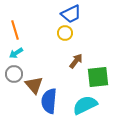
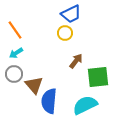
orange line: rotated 18 degrees counterclockwise
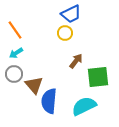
cyan semicircle: moved 1 px left, 1 px down
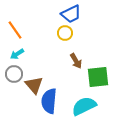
cyan arrow: moved 1 px right, 1 px down
brown arrow: rotated 112 degrees clockwise
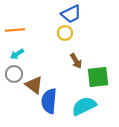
orange line: rotated 60 degrees counterclockwise
brown triangle: rotated 12 degrees counterclockwise
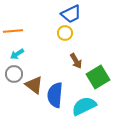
orange line: moved 2 px left, 1 px down
green square: rotated 25 degrees counterclockwise
blue semicircle: moved 6 px right, 6 px up
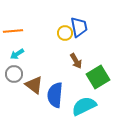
blue trapezoid: moved 8 px right, 13 px down; rotated 75 degrees counterclockwise
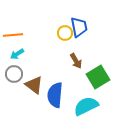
orange line: moved 4 px down
cyan semicircle: moved 2 px right
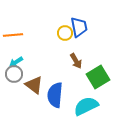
cyan arrow: moved 1 px left, 8 px down
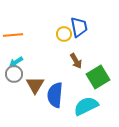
yellow circle: moved 1 px left, 1 px down
brown triangle: moved 1 px right; rotated 24 degrees clockwise
